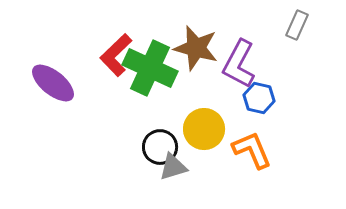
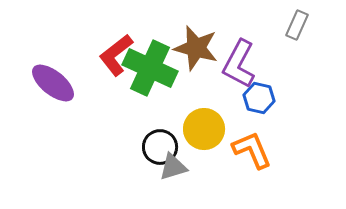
red L-shape: rotated 6 degrees clockwise
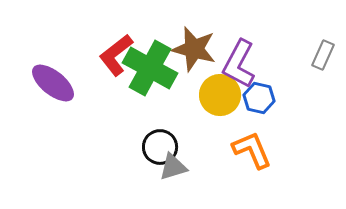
gray rectangle: moved 26 px right, 30 px down
brown star: moved 2 px left, 1 px down
green cross: rotated 4 degrees clockwise
yellow circle: moved 16 px right, 34 px up
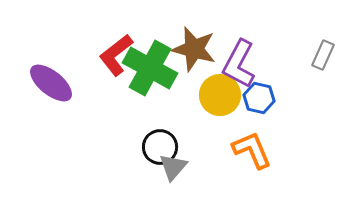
purple ellipse: moved 2 px left
gray triangle: rotated 32 degrees counterclockwise
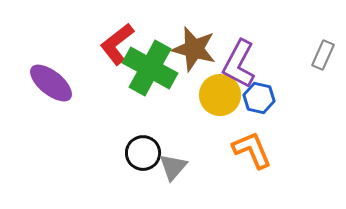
red L-shape: moved 1 px right, 11 px up
black circle: moved 17 px left, 6 px down
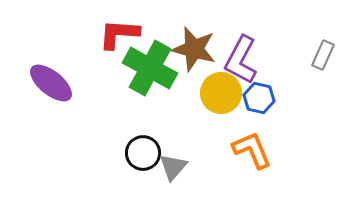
red L-shape: moved 2 px right, 10 px up; rotated 42 degrees clockwise
purple L-shape: moved 2 px right, 4 px up
yellow circle: moved 1 px right, 2 px up
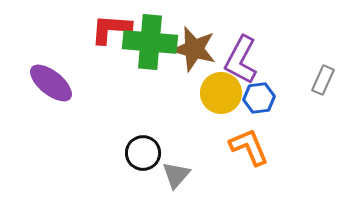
red L-shape: moved 8 px left, 5 px up
gray rectangle: moved 25 px down
green cross: moved 26 px up; rotated 24 degrees counterclockwise
blue hexagon: rotated 20 degrees counterclockwise
orange L-shape: moved 3 px left, 3 px up
gray triangle: moved 3 px right, 8 px down
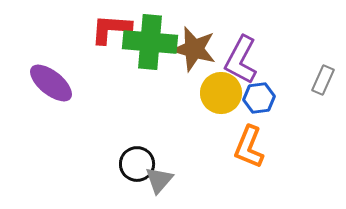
orange L-shape: rotated 135 degrees counterclockwise
black circle: moved 6 px left, 11 px down
gray triangle: moved 17 px left, 5 px down
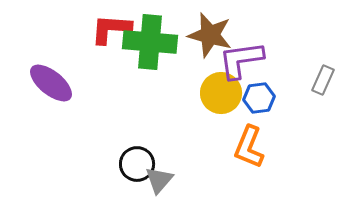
brown star: moved 16 px right, 14 px up
purple L-shape: rotated 54 degrees clockwise
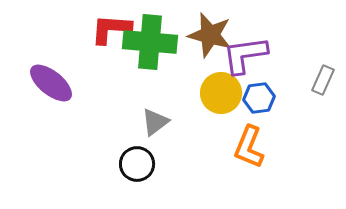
purple L-shape: moved 4 px right, 5 px up
gray triangle: moved 4 px left, 58 px up; rotated 12 degrees clockwise
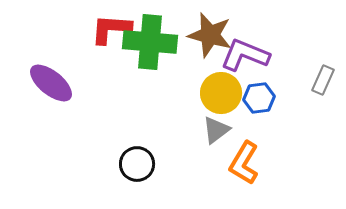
purple L-shape: rotated 30 degrees clockwise
gray triangle: moved 61 px right, 8 px down
orange L-shape: moved 5 px left, 16 px down; rotated 9 degrees clockwise
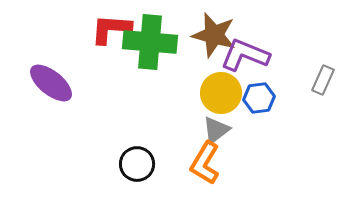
brown star: moved 4 px right
orange L-shape: moved 39 px left
